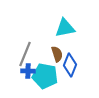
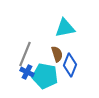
blue cross: moved 1 px left, 1 px down; rotated 24 degrees clockwise
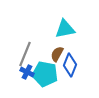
cyan triangle: moved 1 px down
brown semicircle: rotated 133 degrees counterclockwise
cyan pentagon: moved 2 px up
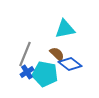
brown semicircle: rotated 105 degrees clockwise
blue diamond: moved 1 px up; rotated 75 degrees counterclockwise
blue cross: rotated 32 degrees clockwise
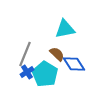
blue diamond: moved 4 px right; rotated 20 degrees clockwise
cyan pentagon: rotated 20 degrees clockwise
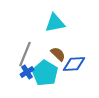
cyan triangle: moved 10 px left, 6 px up
brown semicircle: moved 1 px right
blue diamond: rotated 60 degrees counterclockwise
cyan pentagon: moved 1 px up
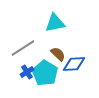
gray line: moved 2 px left, 6 px up; rotated 35 degrees clockwise
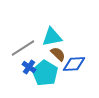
cyan triangle: moved 3 px left, 14 px down
blue cross: moved 2 px right, 5 px up; rotated 24 degrees counterclockwise
